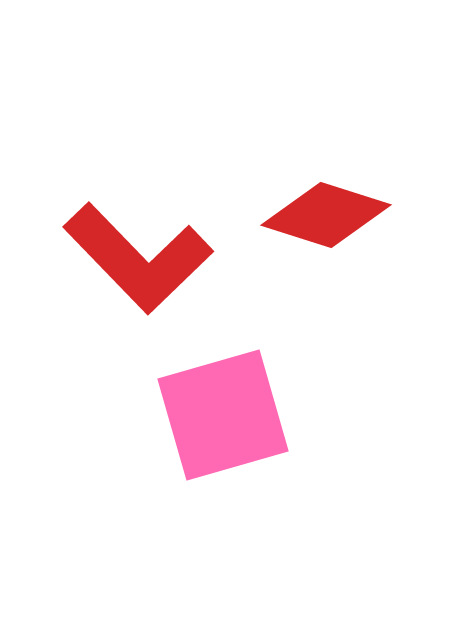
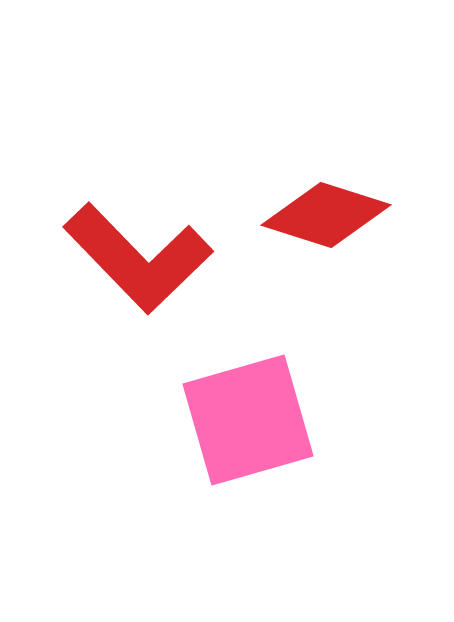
pink square: moved 25 px right, 5 px down
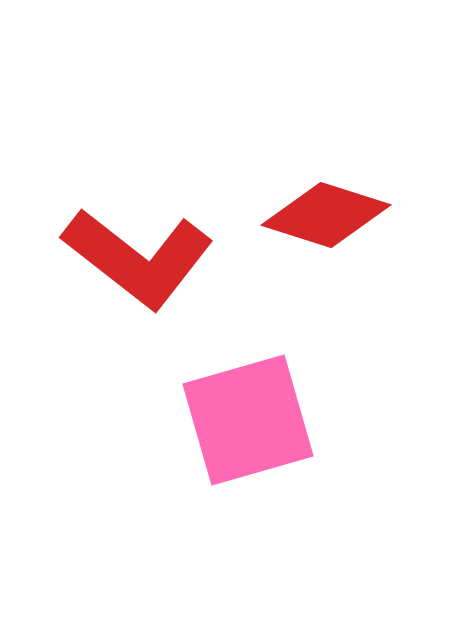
red L-shape: rotated 8 degrees counterclockwise
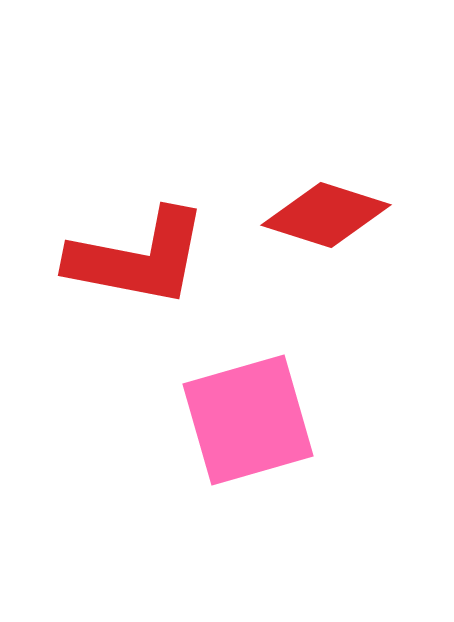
red L-shape: rotated 27 degrees counterclockwise
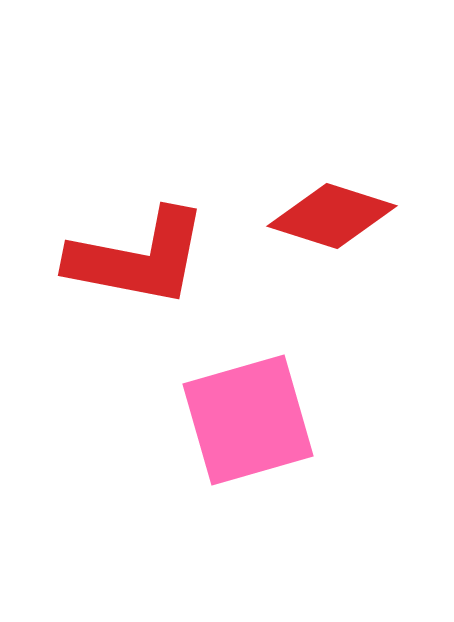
red diamond: moved 6 px right, 1 px down
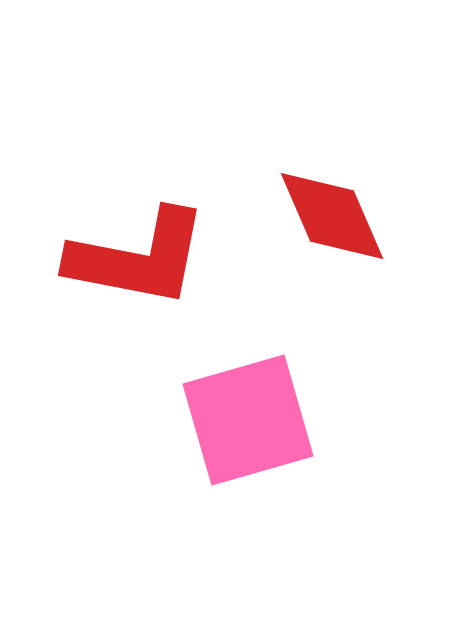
red diamond: rotated 49 degrees clockwise
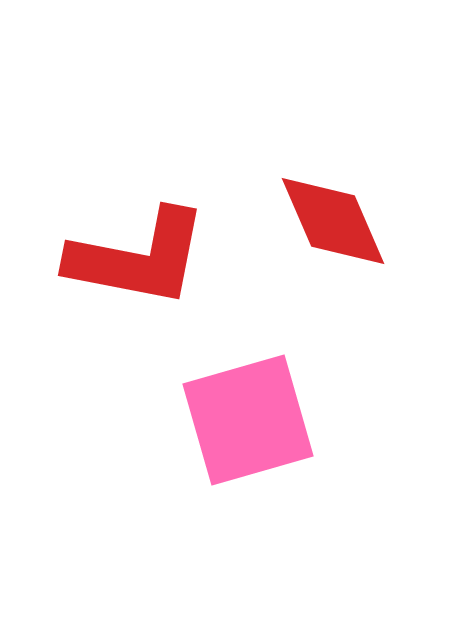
red diamond: moved 1 px right, 5 px down
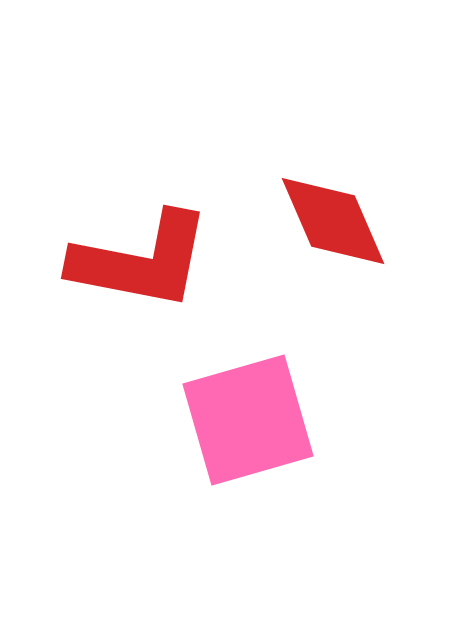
red L-shape: moved 3 px right, 3 px down
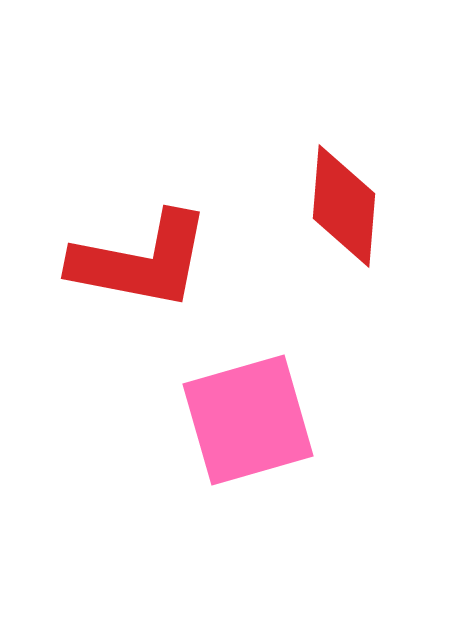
red diamond: moved 11 px right, 15 px up; rotated 28 degrees clockwise
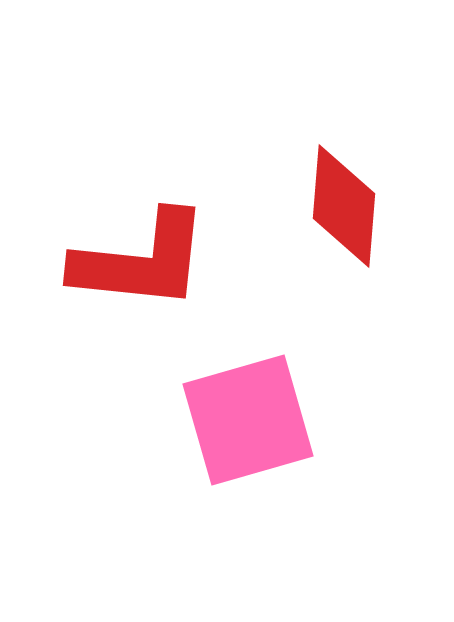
red L-shape: rotated 5 degrees counterclockwise
